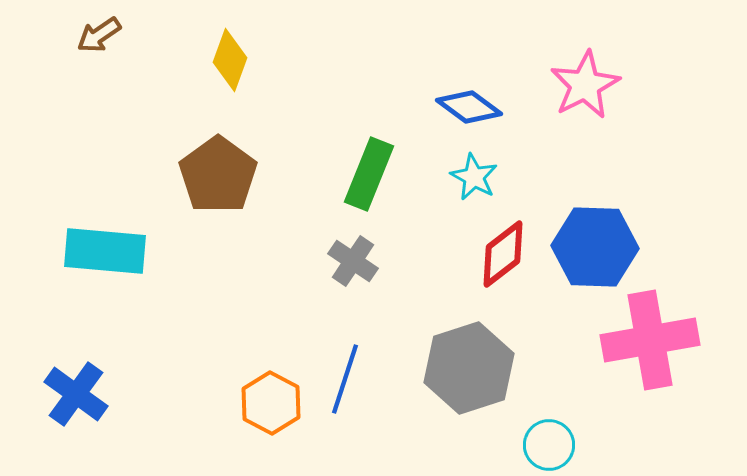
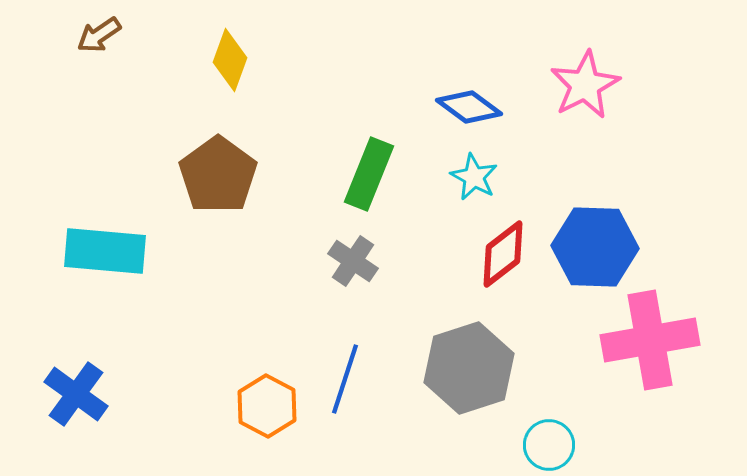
orange hexagon: moved 4 px left, 3 px down
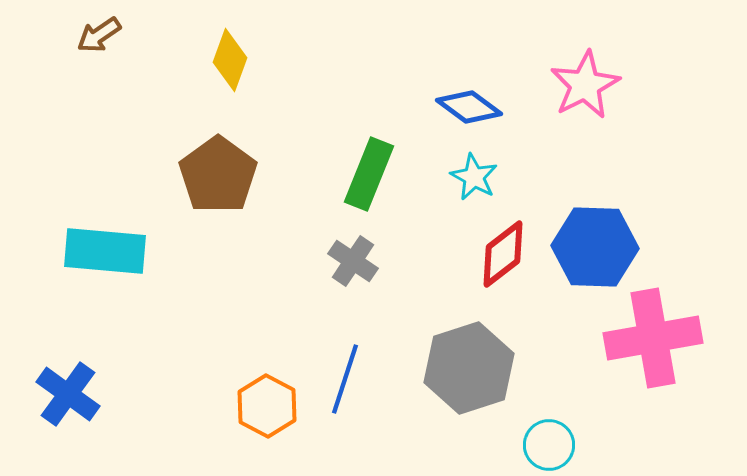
pink cross: moved 3 px right, 2 px up
blue cross: moved 8 px left
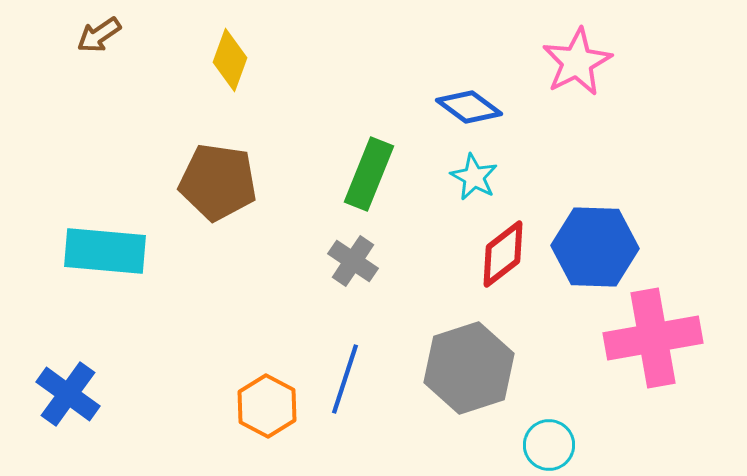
pink star: moved 8 px left, 23 px up
brown pentagon: moved 7 px down; rotated 28 degrees counterclockwise
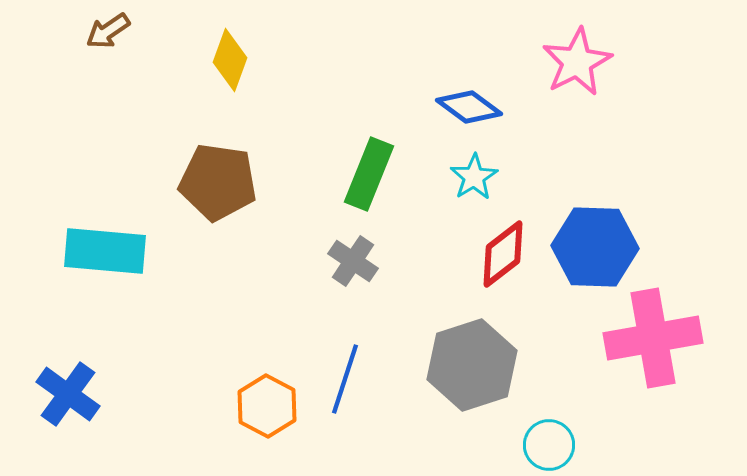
brown arrow: moved 9 px right, 4 px up
cyan star: rotated 12 degrees clockwise
gray hexagon: moved 3 px right, 3 px up
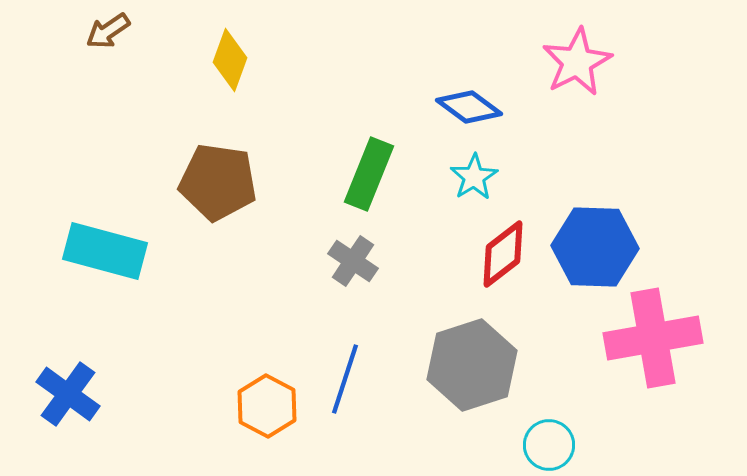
cyan rectangle: rotated 10 degrees clockwise
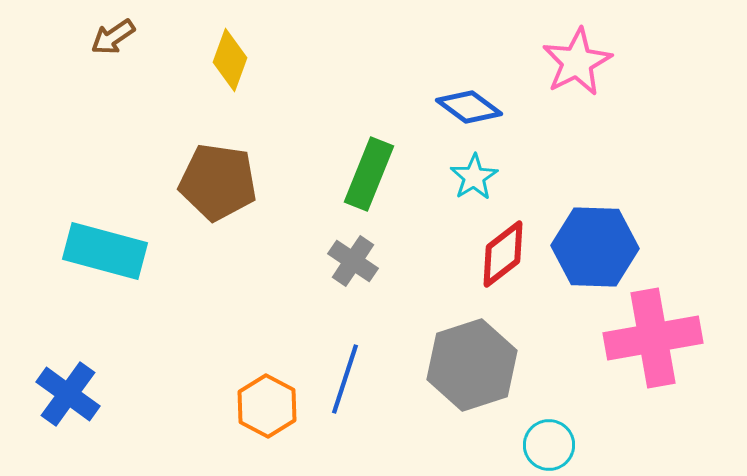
brown arrow: moved 5 px right, 6 px down
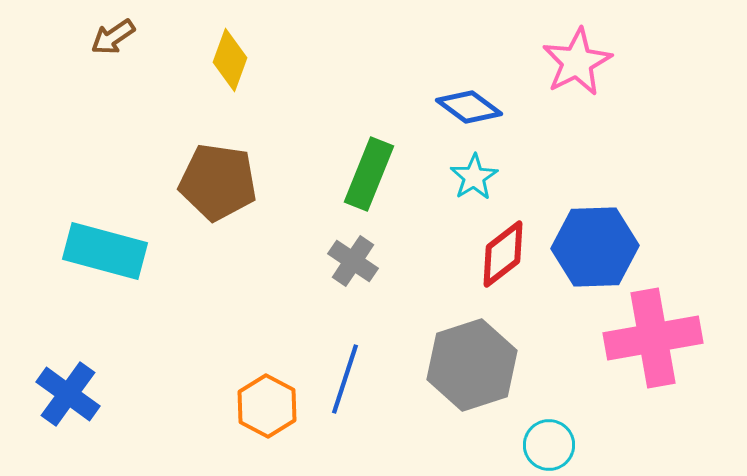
blue hexagon: rotated 4 degrees counterclockwise
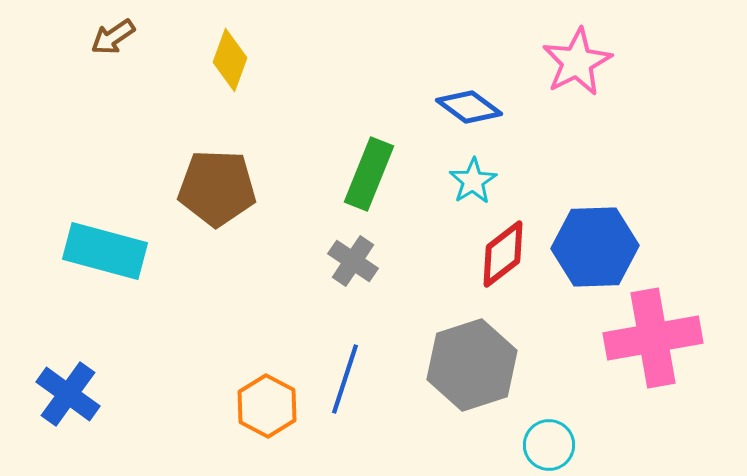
cyan star: moved 1 px left, 4 px down
brown pentagon: moved 1 px left, 6 px down; rotated 6 degrees counterclockwise
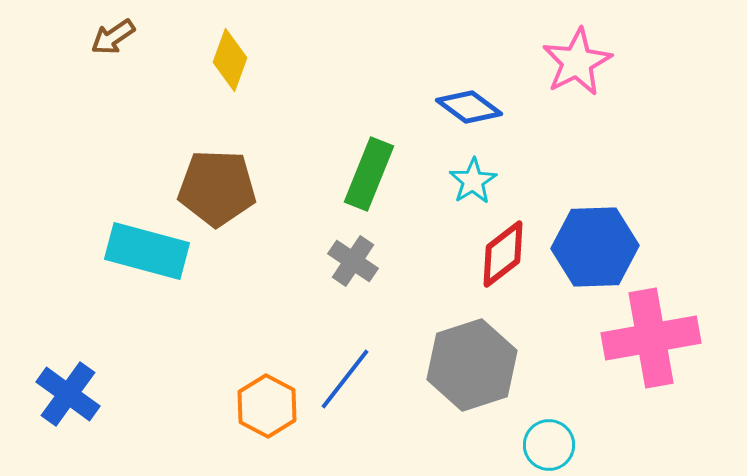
cyan rectangle: moved 42 px right
pink cross: moved 2 px left
blue line: rotated 20 degrees clockwise
